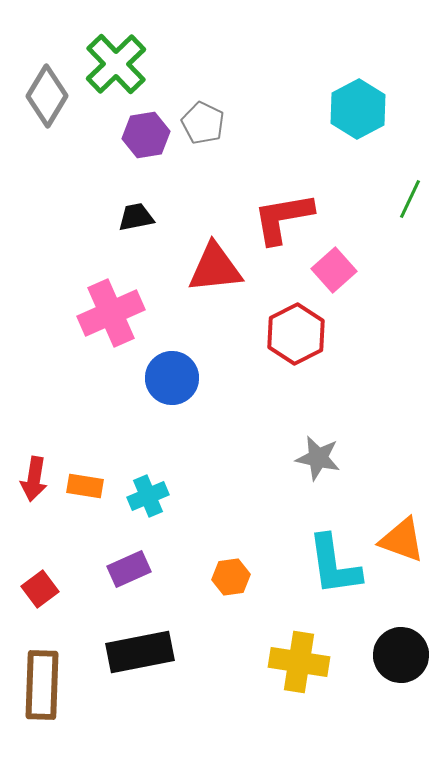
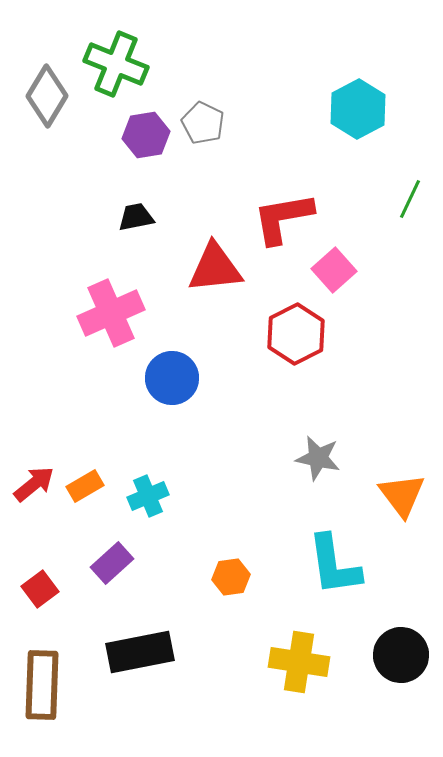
green cross: rotated 24 degrees counterclockwise
red arrow: moved 5 px down; rotated 138 degrees counterclockwise
orange rectangle: rotated 39 degrees counterclockwise
orange triangle: moved 45 px up; rotated 33 degrees clockwise
purple rectangle: moved 17 px left, 6 px up; rotated 18 degrees counterclockwise
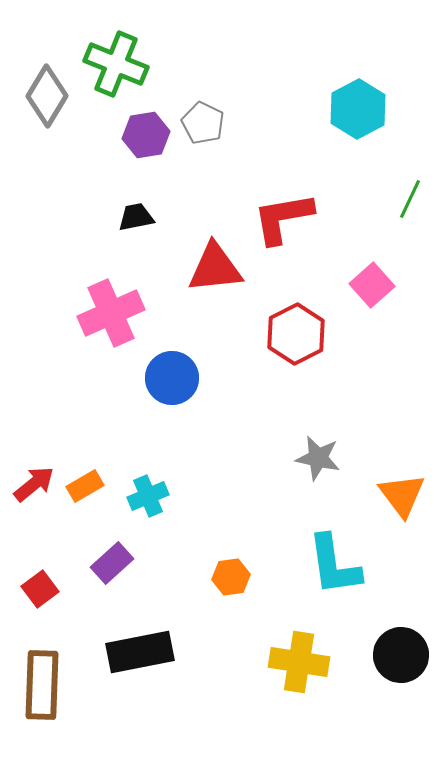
pink square: moved 38 px right, 15 px down
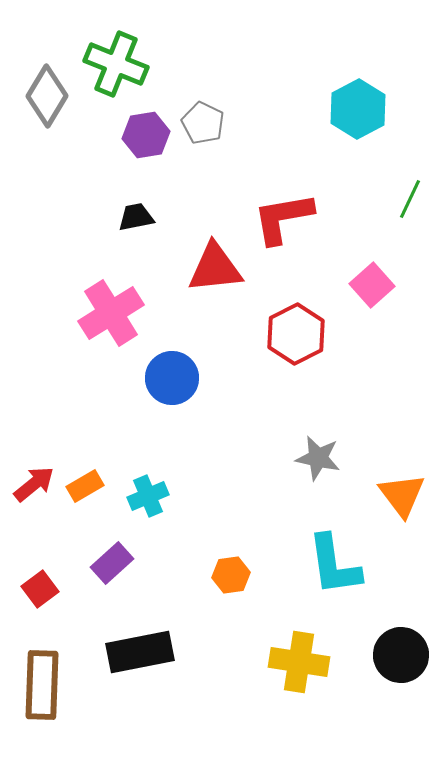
pink cross: rotated 8 degrees counterclockwise
orange hexagon: moved 2 px up
